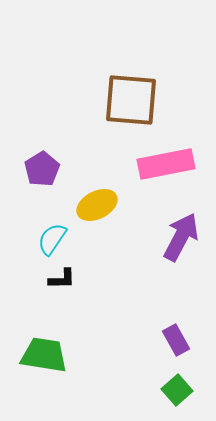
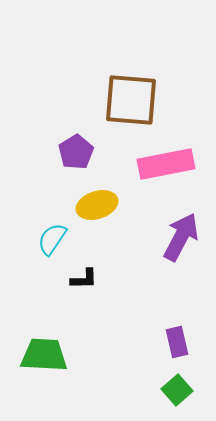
purple pentagon: moved 34 px right, 17 px up
yellow ellipse: rotated 9 degrees clockwise
black L-shape: moved 22 px right
purple rectangle: moved 1 px right, 2 px down; rotated 16 degrees clockwise
green trapezoid: rotated 6 degrees counterclockwise
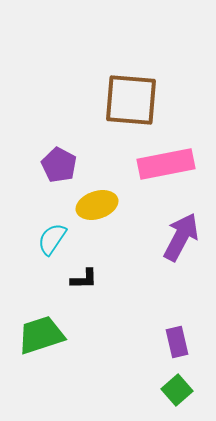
purple pentagon: moved 17 px left, 13 px down; rotated 12 degrees counterclockwise
green trapezoid: moved 3 px left, 20 px up; rotated 21 degrees counterclockwise
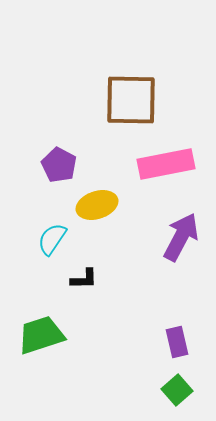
brown square: rotated 4 degrees counterclockwise
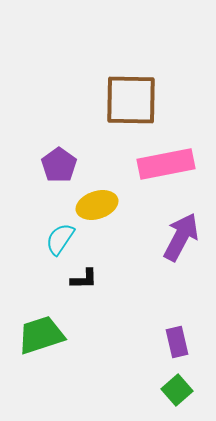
purple pentagon: rotated 8 degrees clockwise
cyan semicircle: moved 8 px right
